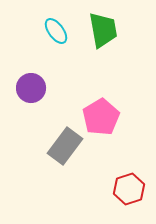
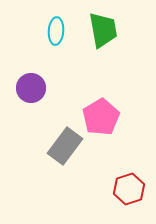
cyan ellipse: rotated 40 degrees clockwise
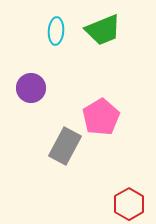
green trapezoid: rotated 78 degrees clockwise
gray rectangle: rotated 9 degrees counterclockwise
red hexagon: moved 15 px down; rotated 12 degrees counterclockwise
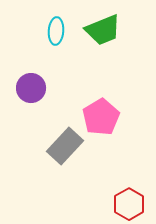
gray rectangle: rotated 15 degrees clockwise
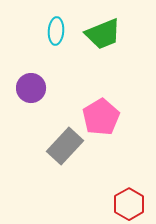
green trapezoid: moved 4 px down
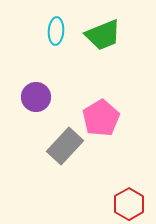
green trapezoid: moved 1 px down
purple circle: moved 5 px right, 9 px down
pink pentagon: moved 1 px down
